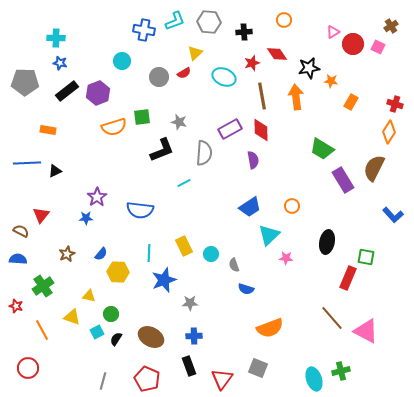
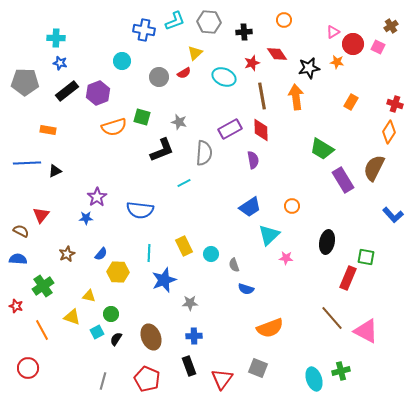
orange star at (331, 81): moved 6 px right, 19 px up
green square at (142, 117): rotated 24 degrees clockwise
brown ellipse at (151, 337): rotated 40 degrees clockwise
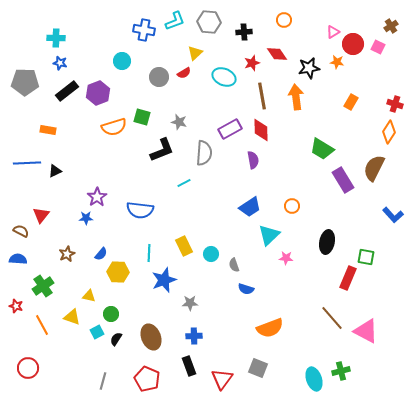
orange line at (42, 330): moved 5 px up
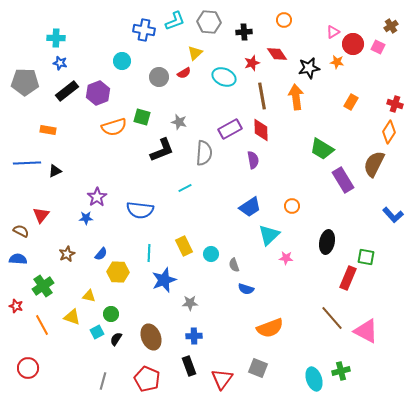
brown semicircle at (374, 168): moved 4 px up
cyan line at (184, 183): moved 1 px right, 5 px down
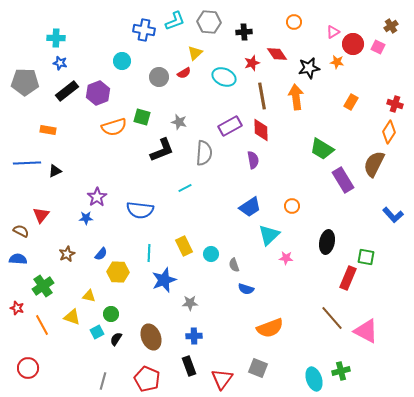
orange circle at (284, 20): moved 10 px right, 2 px down
purple rectangle at (230, 129): moved 3 px up
red star at (16, 306): moved 1 px right, 2 px down
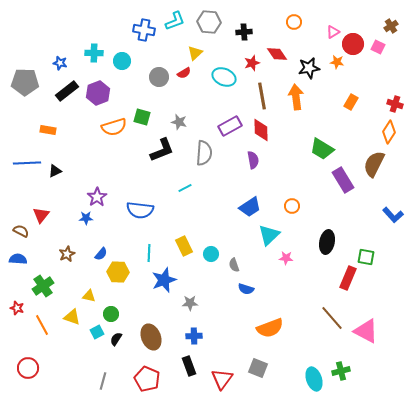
cyan cross at (56, 38): moved 38 px right, 15 px down
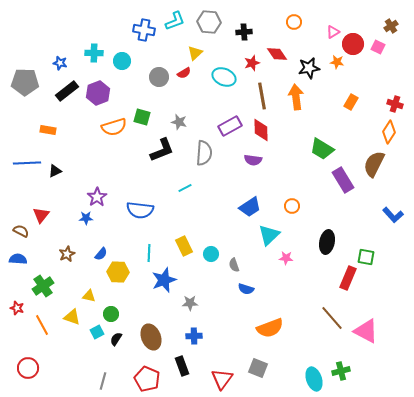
purple semicircle at (253, 160): rotated 108 degrees clockwise
black rectangle at (189, 366): moved 7 px left
